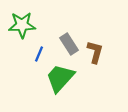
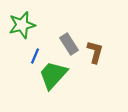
green star: rotated 12 degrees counterclockwise
blue line: moved 4 px left, 2 px down
green trapezoid: moved 7 px left, 3 px up
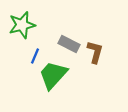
gray rectangle: rotated 30 degrees counterclockwise
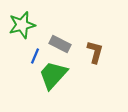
gray rectangle: moved 9 px left
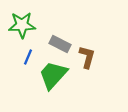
green star: rotated 12 degrees clockwise
brown L-shape: moved 8 px left, 5 px down
blue line: moved 7 px left, 1 px down
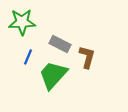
green star: moved 3 px up
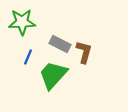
brown L-shape: moved 3 px left, 5 px up
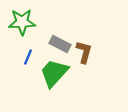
green trapezoid: moved 1 px right, 2 px up
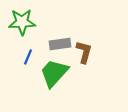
gray rectangle: rotated 35 degrees counterclockwise
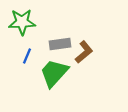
brown L-shape: rotated 35 degrees clockwise
blue line: moved 1 px left, 1 px up
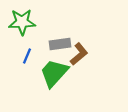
brown L-shape: moved 5 px left, 2 px down
